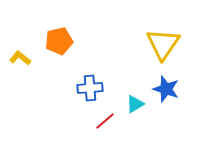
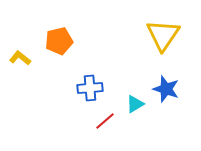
yellow triangle: moved 9 px up
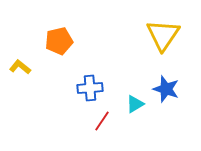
yellow L-shape: moved 9 px down
red line: moved 3 px left; rotated 15 degrees counterclockwise
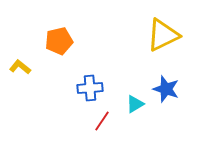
yellow triangle: rotated 30 degrees clockwise
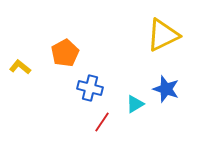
orange pentagon: moved 6 px right, 12 px down; rotated 16 degrees counterclockwise
blue cross: rotated 20 degrees clockwise
red line: moved 1 px down
